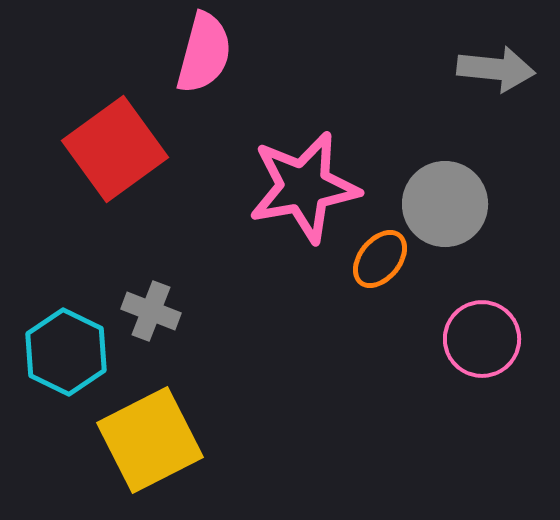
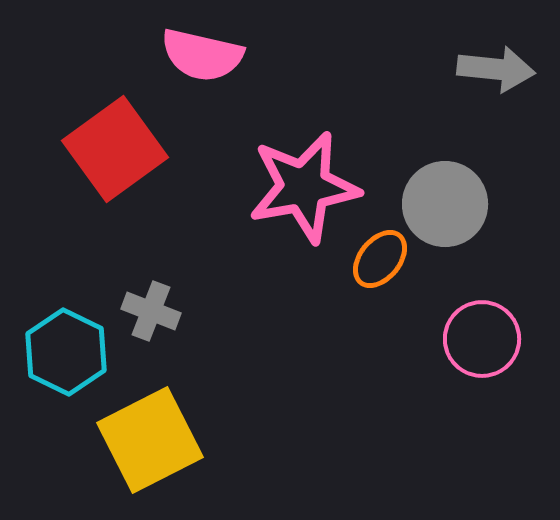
pink semicircle: moved 2 px left, 2 px down; rotated 88 degrees clockwise
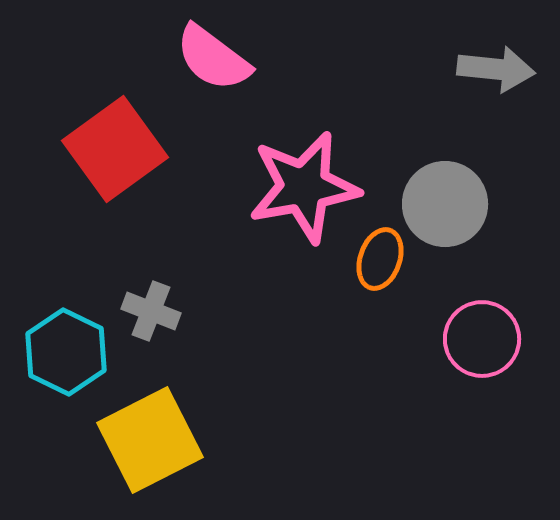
pink semicircle: moved 11 px right, 3 px down; rotated 24 degrees clockwise
orange ellipse: rotated 20 degrees counterclockwise
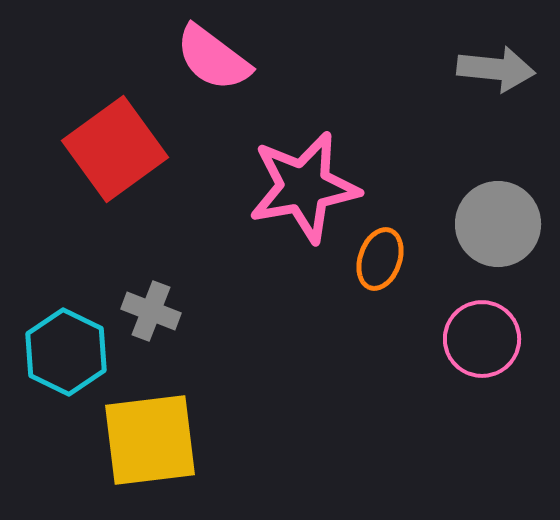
gray circle: moved 53 px right, 20 px down
yellow square: rotated 20 degrees clockwise
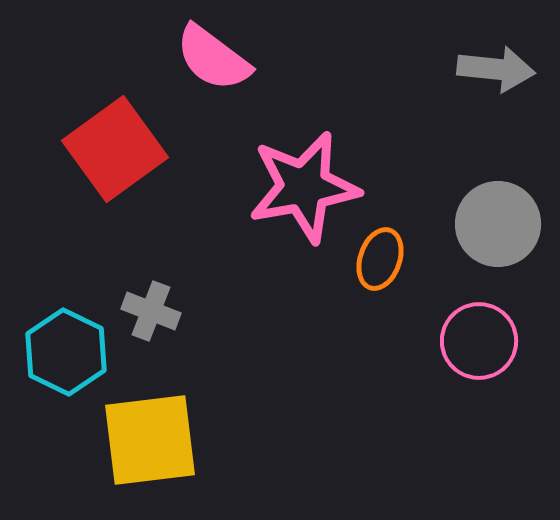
pink circle: moved 3 px left, 2 px down
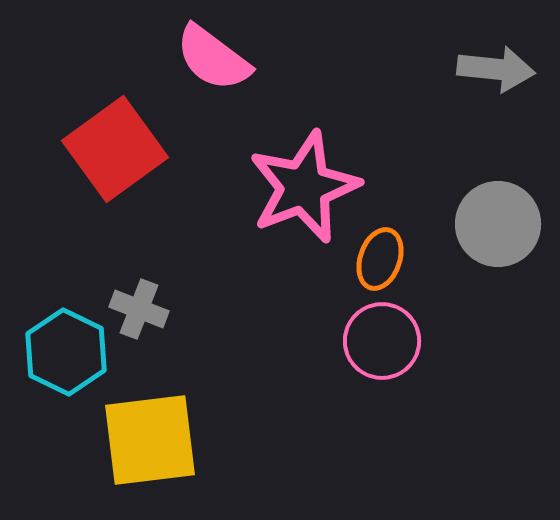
pink star: rotated 11 degrees counterclockwise
gray cross: moved 12 px left, 2 px up
pink circle: moved 97 px left
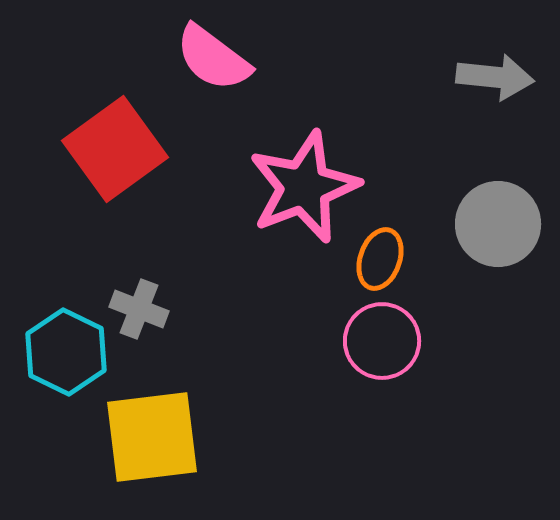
gray arrow: moved 1 px left, 8 px down
yellow square: moved 2 px right, 3 px up
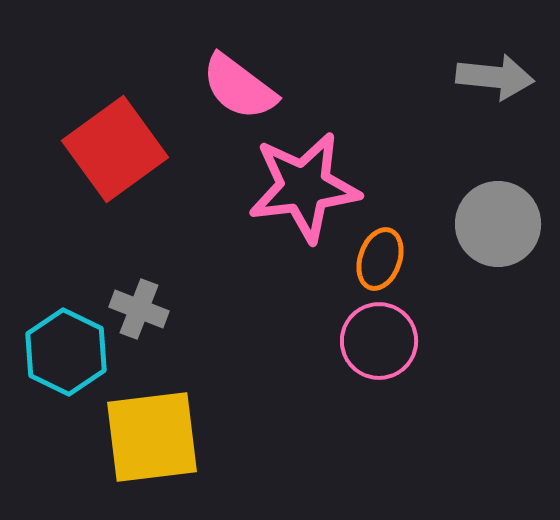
pink semicircle: moved 26 px right, 29 px down
pink star: rotated 14 degrees clockwise
pink circle: moved 3 px left
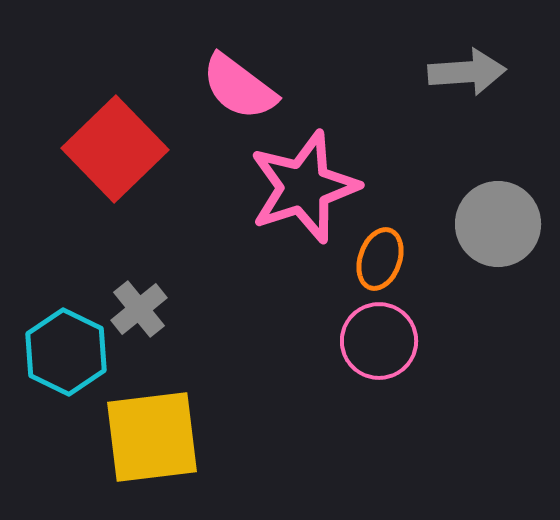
gray arrow: moved 28 px left, 5 px up; rotated 10 degrees counterclockwise
red square: rotated 8 degrees counterclockwise
pink star: rotated 11 degrees counterclockwise
gray cross: rotated 30 degrees clockwise
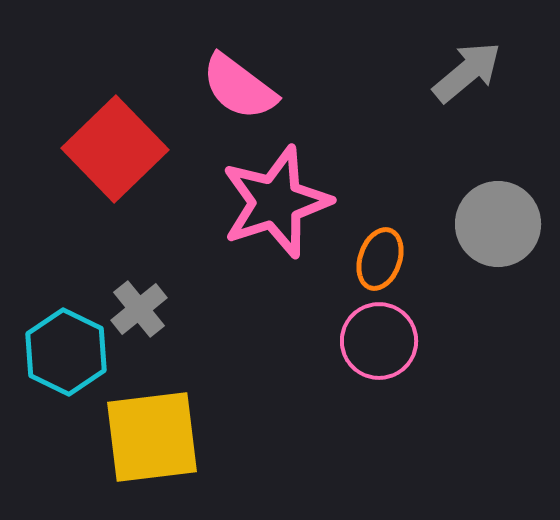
gray arrow: rotated 36 degrees counterclockwise
pink star: moved 28 px left, 15 px down
